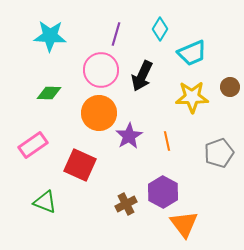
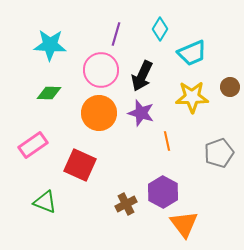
cyan star: moved 9 px down
purple star: moved 12 px right, 23 px up; rotated 24 degrees counterclockwise
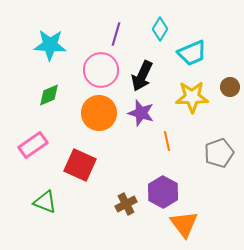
green diamond: moved 2 px down; rotated 25 degrees counterclockwise
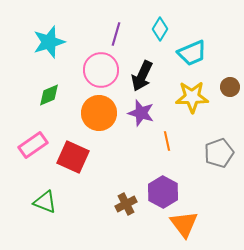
cyan star: moved 1 px left, 3 px up; rotated 20 degrees counterclockwise
red square: moved 7 px left, 8 px up
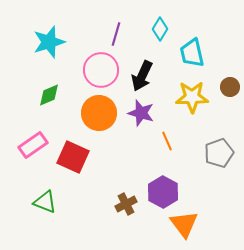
cyan trapezoid: rotated 100 degrees clockwise
orange line: rotated 12 degrees counterclockwise
